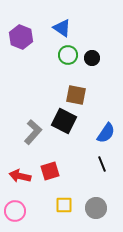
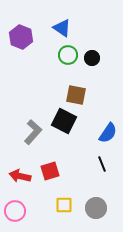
blue semicircle: moved 2 px right
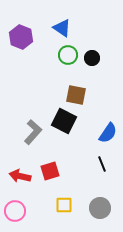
gray circle: moved 4 px right
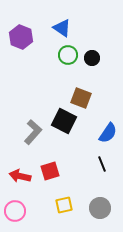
brown square: moved 5 px right, 3 px down; rotated 10 degrees clockwise
yellow square: rotated 12 degrees counterclockwise
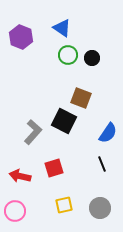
red square: moved 4 px right, 3 px up
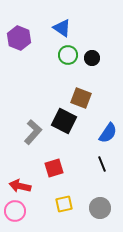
purple hexagon: moved 2 px left, 1 px down
red arrow: moved 10 px down
yellow square: moved 1 px up
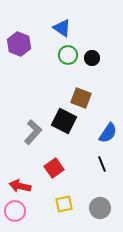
purple hexagon: moved 6 px down
red square: rotated 18 degrees counterclockwise
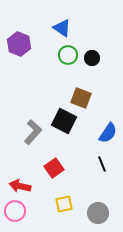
gray circle: moved 2 px left, 5 px down
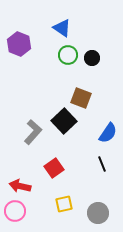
black square: rotated 20 degrees clockwise
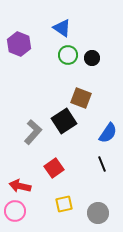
black square: rotated 10 degrees clockwise
